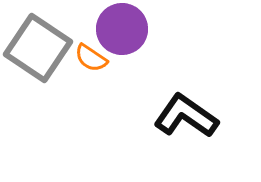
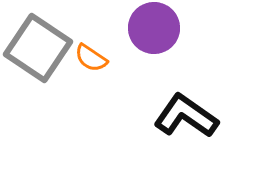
purple circle: moved 32 px right, 1 px up
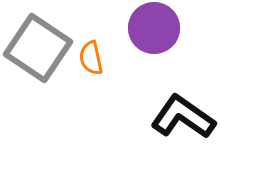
orange semicircle: rotated 44 degrees clockwise
black L-shape: moved 3 px left, 1 px down
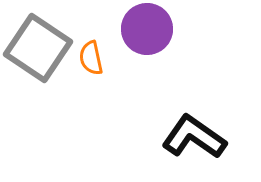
purple circle: moved 7 px left, 1 px down
black L-shape: moved 11 px right, 20 px down
